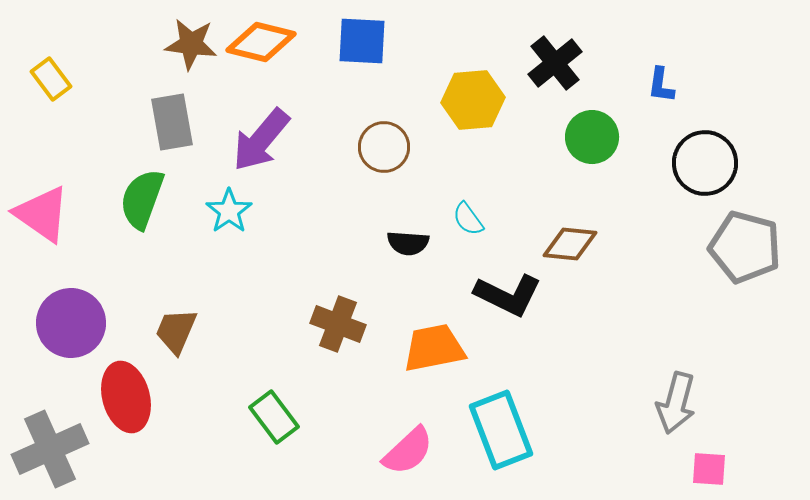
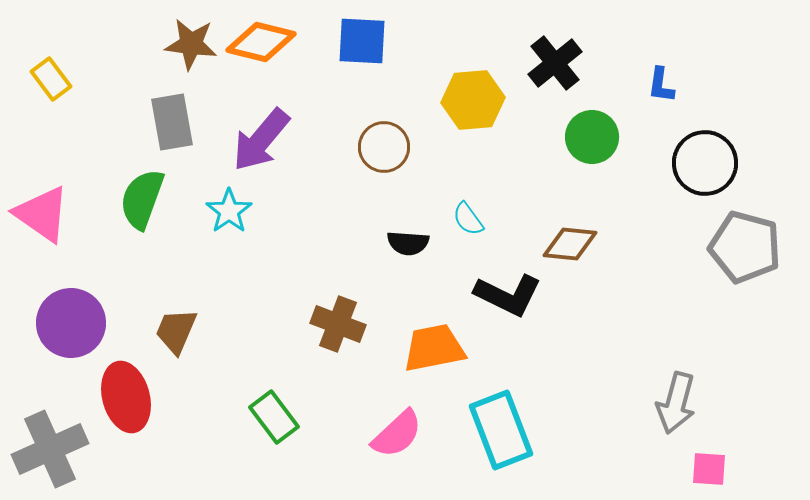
pink semicircle: moved 11 px left, 17 px up
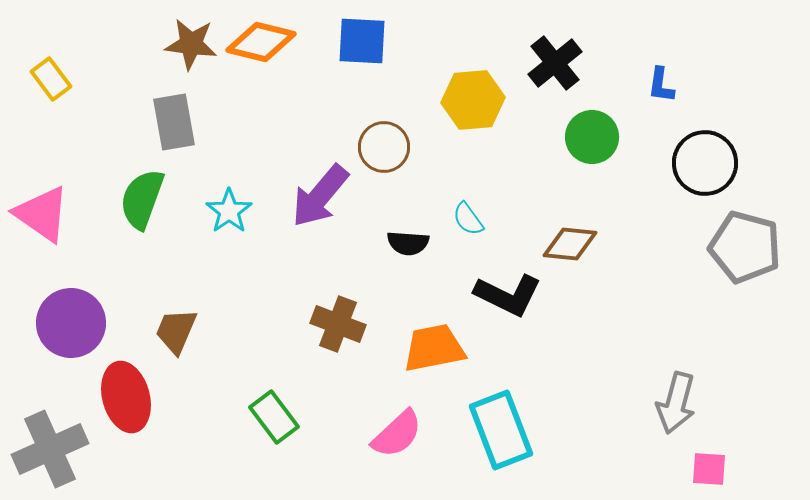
gray rectangle: moved 2 px right
purple arrow: moved 59 px right, 56 px down
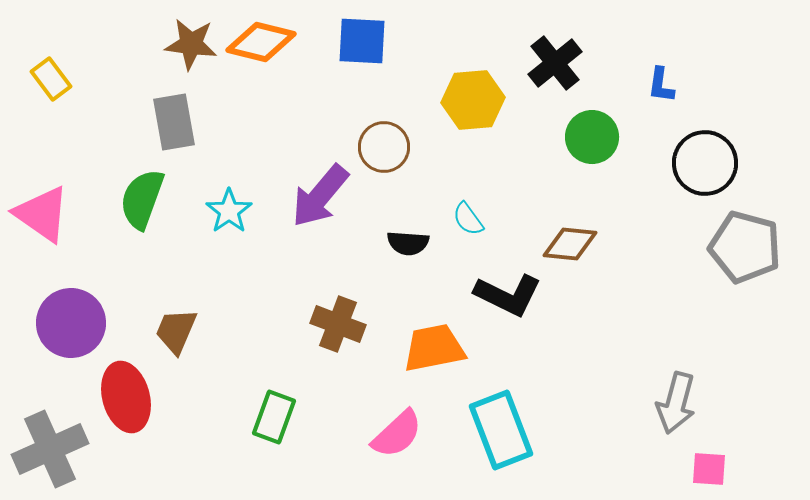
green rectangle: rotated 57 degrees clockwise
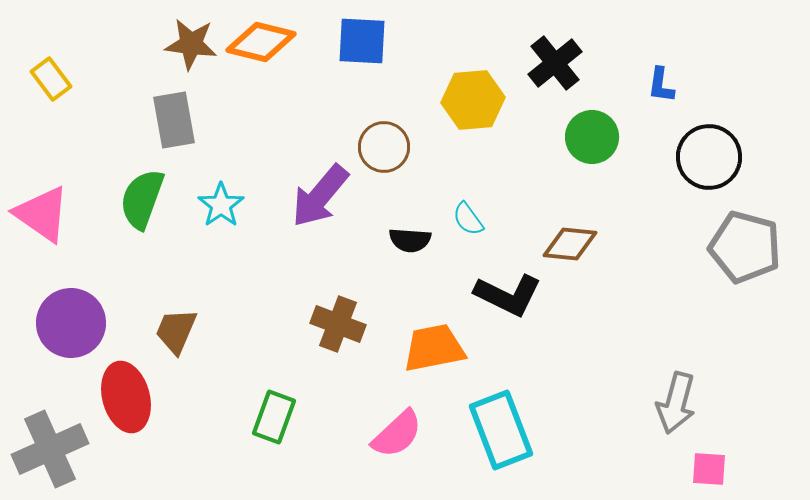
gray rectangle: moved 2 px up
black circle: moved 4 px right, 6 px up
cyan star: moved 8 px left, 6 px up
black semicircle: moved 2 px right, 3 px up
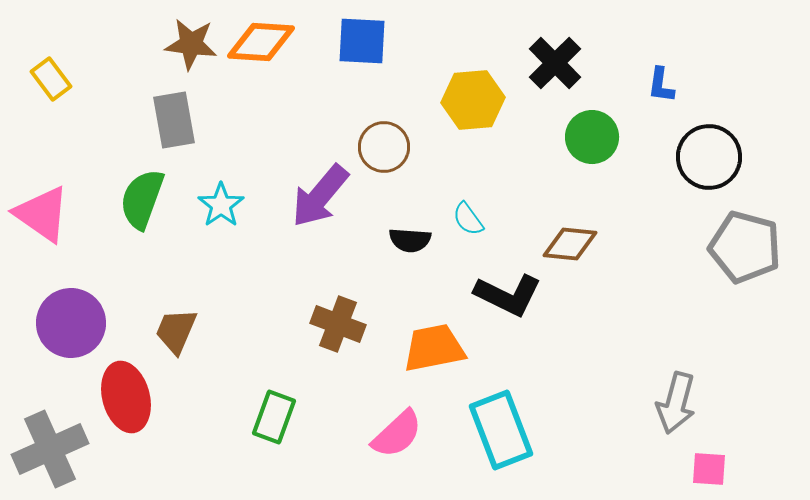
orange diamond: rotated 10 degrees counterclockwise
black cross: rotated 6 degrees counterclockwise
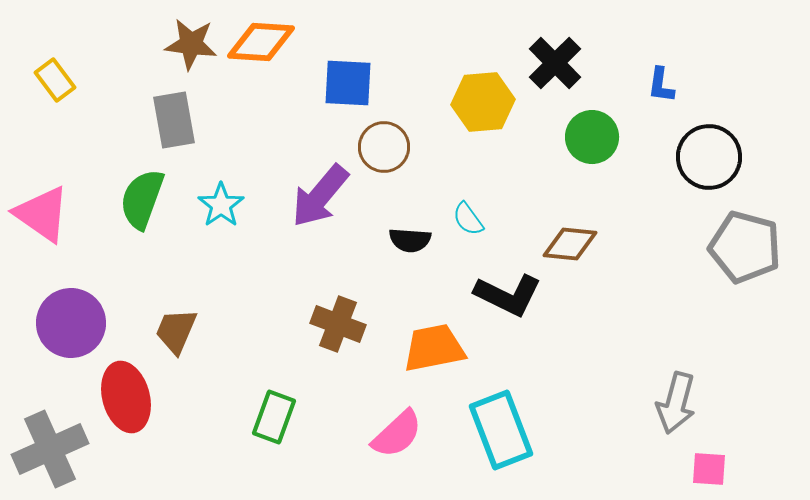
blue square: moved 14 px left, 42 px down
yellow rectangle: moved 4 px right, 1 px down
yellow hexagon: moved 10 px right, 2 px down
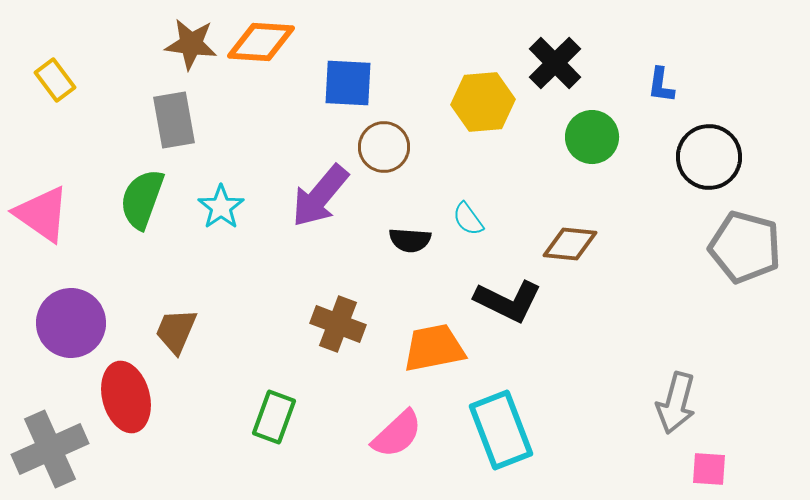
cyan star: moved 2 px down
black L-shape: moved 6 px down
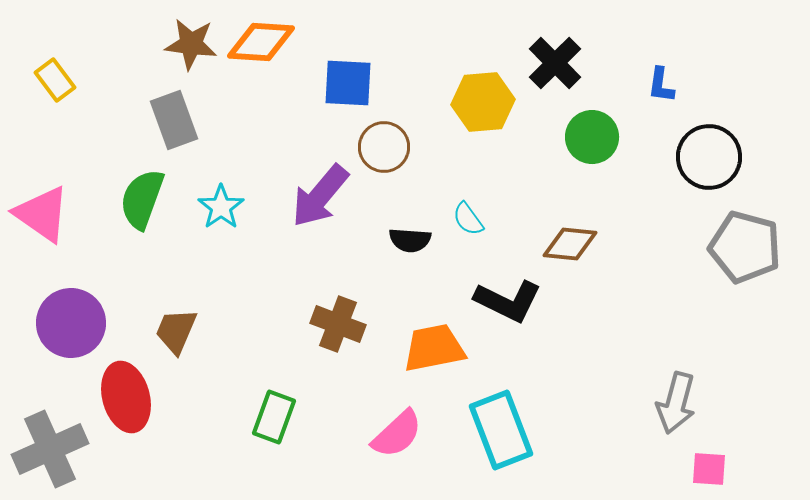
gray rectangle: rotated 10 degrees counterclockwise
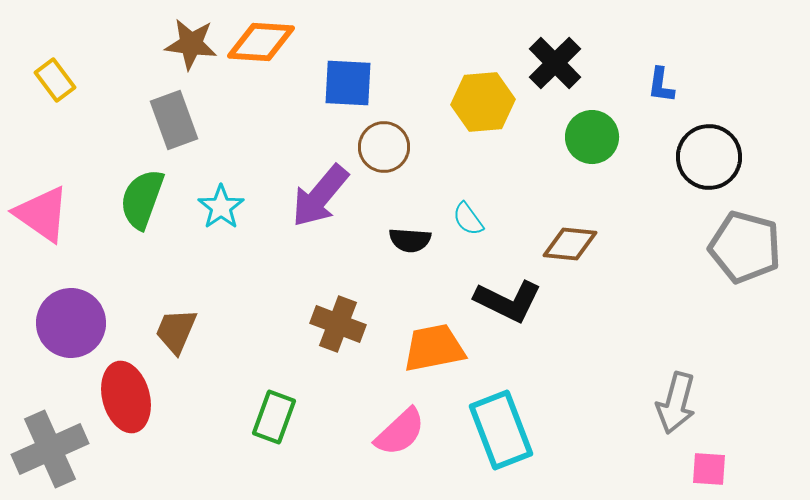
pink semicircle: moved 3 px right, 2 px up
